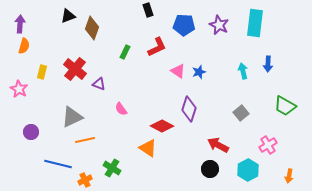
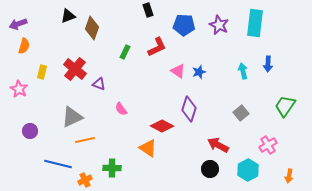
purple arrow: moved 2 px left; rotated 114 degrees counterclockwise
green trapezoid: rotated 95 degrees clockwise
purple circle: moved 1 px left, 1 px up
green cross: rotated 30 degrees counterclockwise
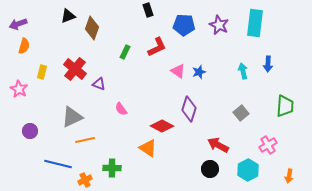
green trapezoid: rotated 150 degrees clockwise
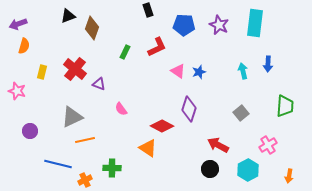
pink star: moved 2 px left, 2 px down; rotated 12 degrees counterclockwise
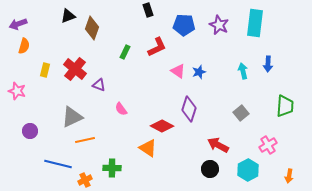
yellow rectangle: moved 3 px right, 2 px up
purple triangle: moved 1 px down
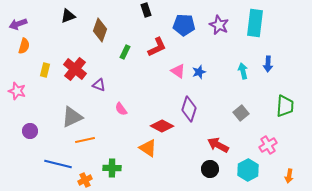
black rectangle: moved 2 px left
brown diamond: moved 8 px right, 2 px down
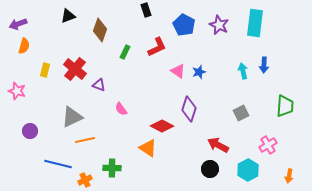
blue pentagon: rotated 25 degrees clockwise
blue arrow: moved 4 px left, 1 px down
gray square: rotated 14 degrees clockwise
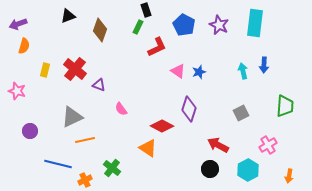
green rectangle: moved 13 px right, 25 px up
green cross: rotated 36 degrees clockwise
